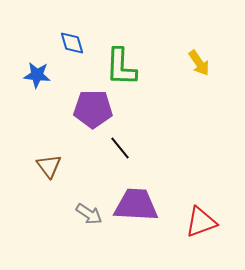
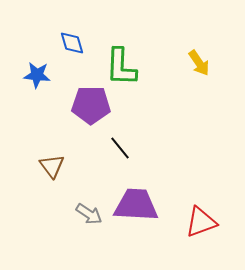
purple pentagon: moved 2 px left, 4 px up
brown triangle: moved 3 px right
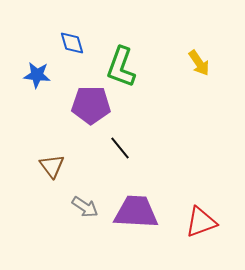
green L-shape: rotated 18 degrees clockwise
purple trapezoid: moved 7 px down
gray arrow: moved 4 px left, 7 px up
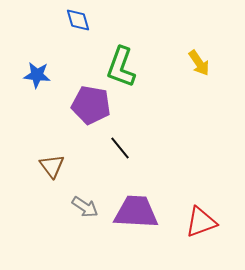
blue diamond: moved 6 px right, 23 px up
purple pentagon: rotated 9 degrees clockwise
